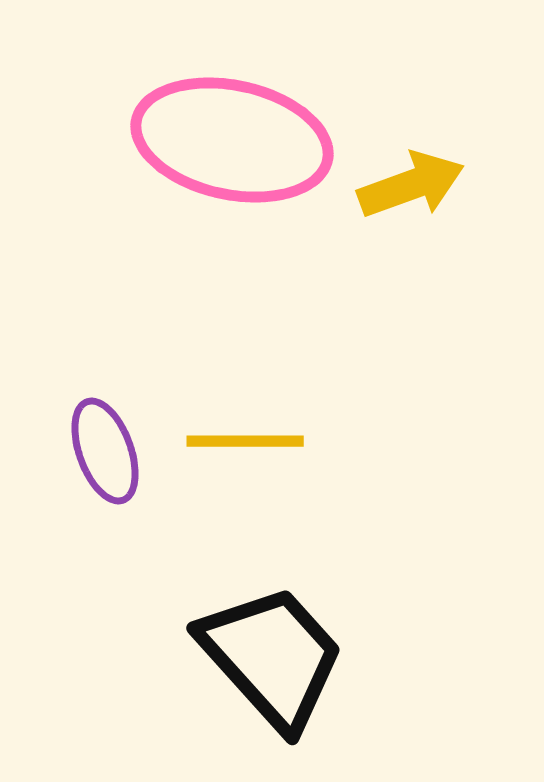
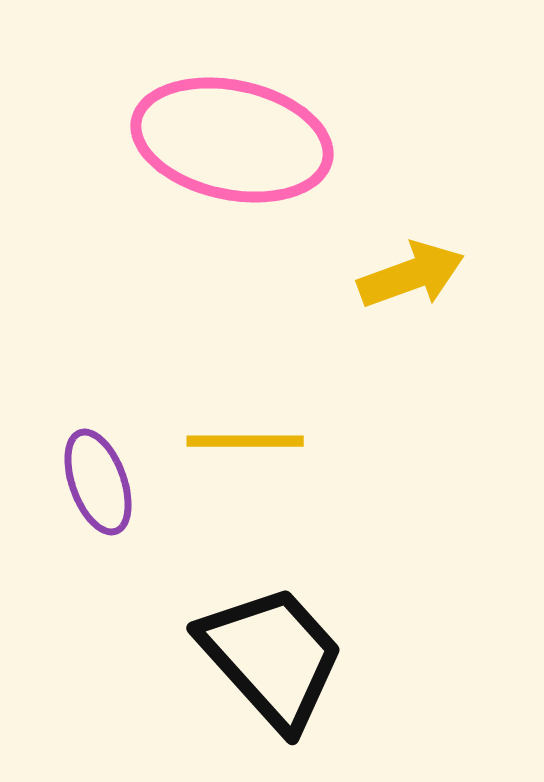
yellow arrow: moved 90 px down
purple ellipse: moved 7 px left, 31 px down
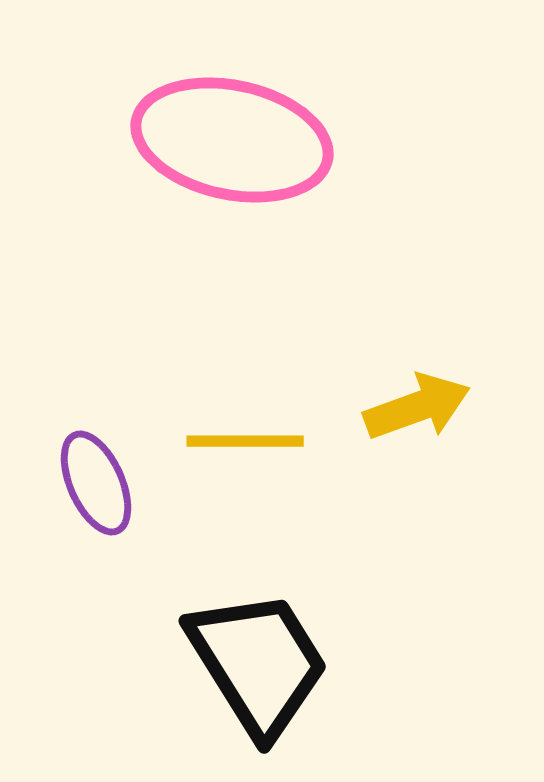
yellow arrow: moved 6 px right, 132 px down
purple ellipse: moved 2 px left, 1 px down; rotated 4 degrees counterclockwise
black trapezoid: moved 14 px left, 6 px down; rotated 10 degrees clockwise
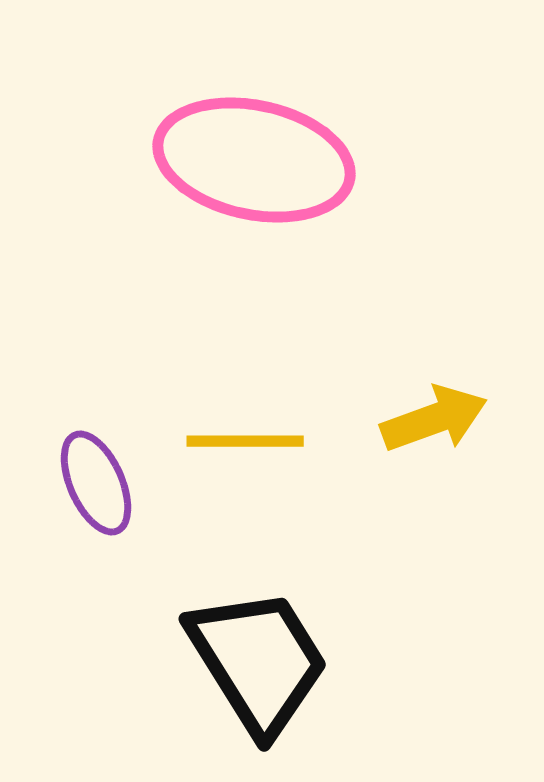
pink ellipse: moved 22 px right, 20 px down
yellow arrow: moved 17 px right, 12 px down
black trapezoid: moved 2 px up
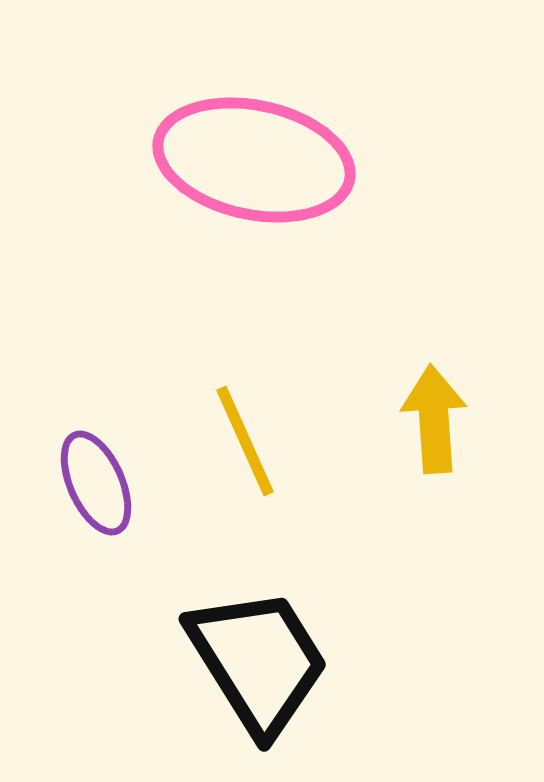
yellow arrow: rotated 74 degrees counterclockwise
yellow line: rotated 66 degrees clockwise
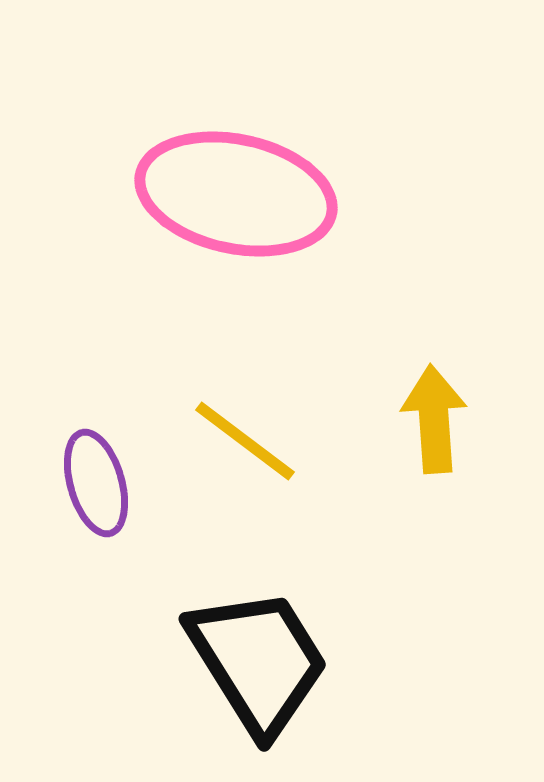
pink ellipse: moved 18 px left, 34 px down
yellow line: rotated 29 degrees counterclockwise
purple ellipse: rotated 8 degrees clockwise
